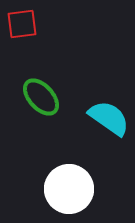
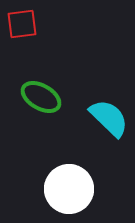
green ellipse: rotated 18 degrees counterclockwise
cyan semicircle: rotated 9 degrees clockwise
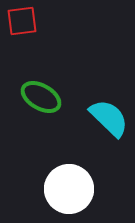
red square: moved 3 px up
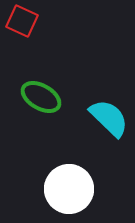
red square: rotated 32 degrees clockwise
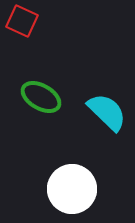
cyan semicircle: moved 2 px left, 6 px up
white circle: moved 3 px right
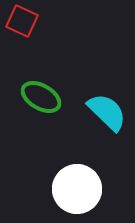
white circle: moved 5 px right
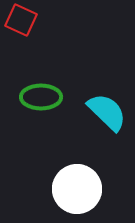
red square: moved 1 px left, 1 px up
green ellipse: rotated 30 degrees counterclockwise
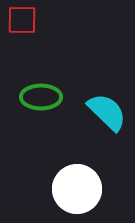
red square: moved 1 px right; rotated 24 degrees counterclockwise
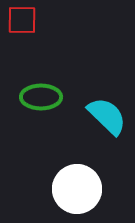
cyan semicircle: moved 4 px down
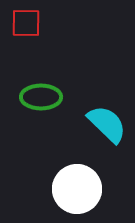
red square: moved 4 px right, 3 px down
cyan semicircle: moved 8 px down
